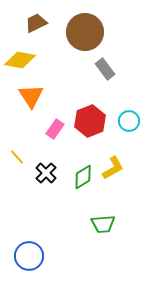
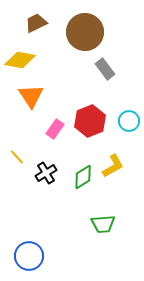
yellow L-shape: moved 2 px up
black cross: rotated 15 degrees clockwise
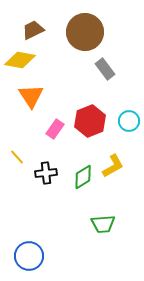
brown trapezoid: moved 3 px left, 7 px down
black cross: rotated 25 degrees clockwise
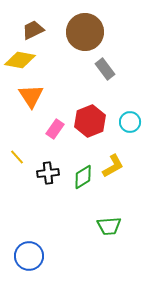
cyan circle: moved 1 px right, 1 px down
black cross: moved 2 px right
green trapezoid: moved 6 px right, 2 px down
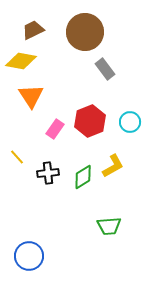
yellow diamond: moved 1 px right, 1 px down
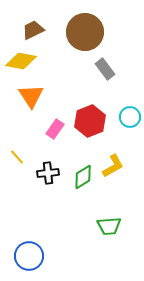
cyan circle: moved 5 px up
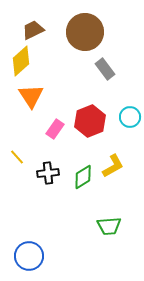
yellow diamond: rotated 52 degrees counterclockwise
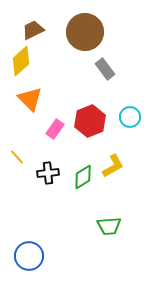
orange triangle: moved 1 px left, 3 px down; rotated 12 degrees counterclockwise
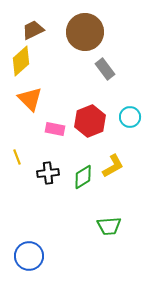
pink rectangle: rotated 66 degrees clockwise
yellow line: rotated 21 degrees clockwise
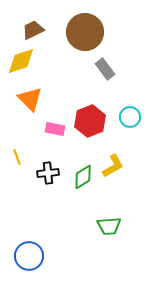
yellow diamond: rotated 24 degrees clockwise
